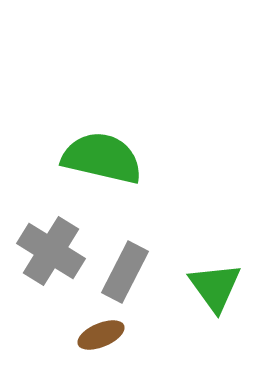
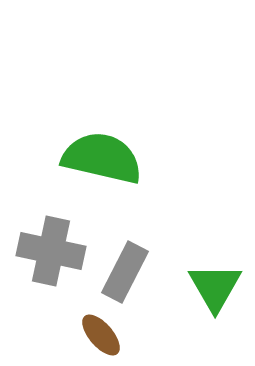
gray cross: rotated 20 degrees counterclockwise
green triangle: rotated 6 degrees clockwise
brown ellipse: rotated 72 degrees clockwise
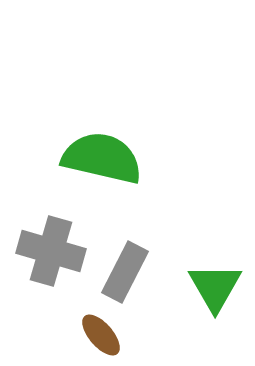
gray cross: rotated 4 degrees clockwise
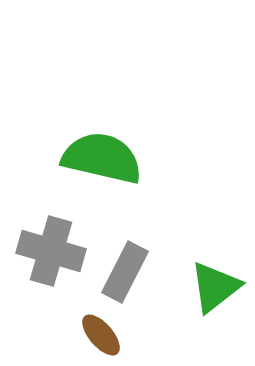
green triangle: rotated 22 degrees clockwise
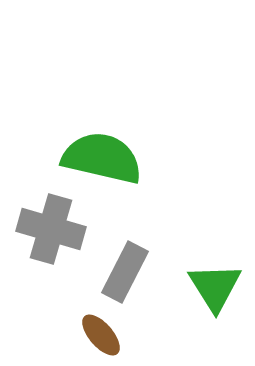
gray cross: moved 22 px up
green triangle: rotated 24 degrees counterclockwise
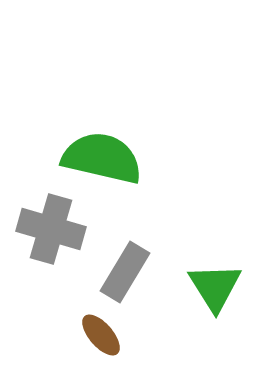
gray rectangle: rotated 4 degrees clockwise
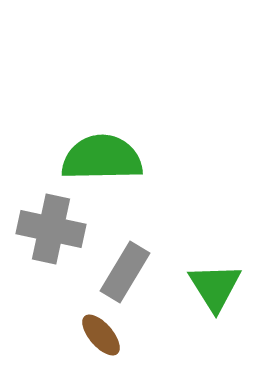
green semicircle: rotated 14 degrees counterclockwise
gray cross: rotated 4 degrees counterclockwise
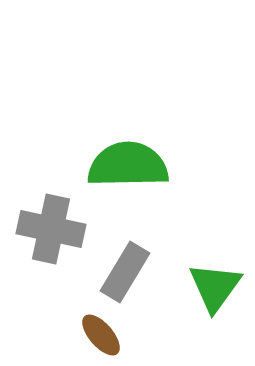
green semicircle: moved 26 px right, 7 px down
green triangle: rotated 8 degrees clockwise
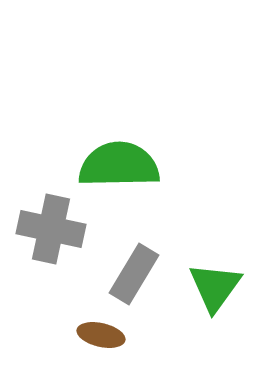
green semicircle: moved 9 px left
gray rectangle: moved 9 px right, 2 px down
brown ellipse: rotated 36 degrees counterclockwise
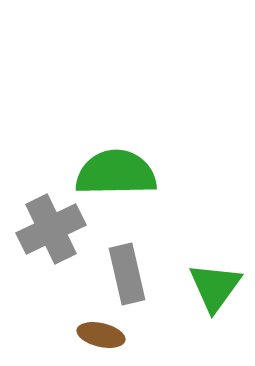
green semicircle: moved 3 px left, 8 px down
gray cross: rotated 38 degrees counterclockwise
gray rectangle: moved 7 px left; rotated 44 degrees counterclockwise
